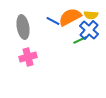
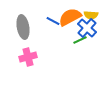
blue cross: moved 2 px left, 2 px up
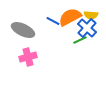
gray ellipse: moved 3 px down; rotated 55 degrees counterclockwise
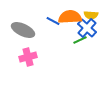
orange semicircle: rotated 25 degrees clockwise
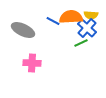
orange semicircle: moved 1 px right
green line: moved 1 px right, 3 px down
pink cross: moved 4 px right, 6 px down; rotated 18 degrees clockwise
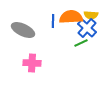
blue line: rotated 64 degrees clockwise
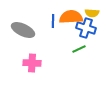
yellow semicircle: moved 1 px right, 2 px up
blue cross: moved 1 px left; rotated 24 degrees counterclockwise
green line: moved 2 px left, 6 px down
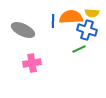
blue cross: moved 1 px right, 2 px down
pink cross: rotated 12 degrees counterclockwise
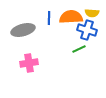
blue line: moved 4 px left, 3 px up
gray ellipse: rotated 40 degrees counterclockwise
pink cross: moved 3 px left
